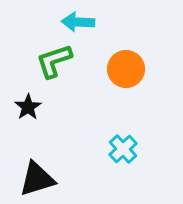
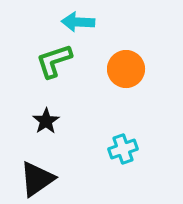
black star: moved 18 px right, 14 px down
cyan cross: rotated 24 degrees clockwise
black triangle: rotated 18 degrees counterclockwise
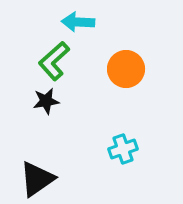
green L-shape: rotated 24 degrees counterclockwise
black star: moved 20 px up; rotated 24 degrees clockwise
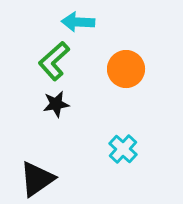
black star: moved 10 px right, 3 px down
cyan cross: rotated 28 degrees counterclockwise
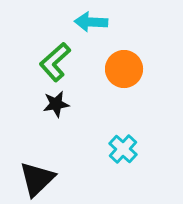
cyan arrow: moved 13 px right
green L-shape: moved 1 px right, 1 px down
orange circle: moved 2 px left
black triangle: rotated 9 degrees counterclockwise
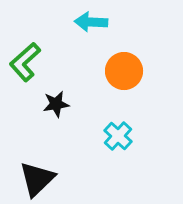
green L-shape: moved 30 px left
orange circle: moved 2 px down
cyan cross: moved 5 px left, 13 px up
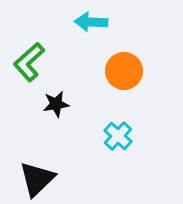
green L-shape: moved 4 px right
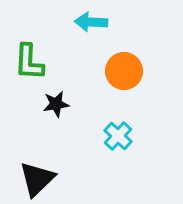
green L-shape: rotated 45 degrees counterclockwise
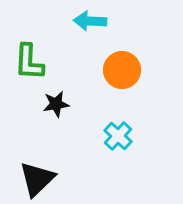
cyan arrow: moved 1 px left, 1 px up
orange circle: moved 2 px left, 1 px up
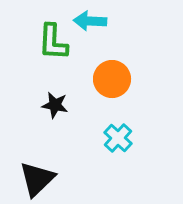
green L-shape: moved 24 px right, 20 px up
orange circle: moved 10 px left, 9 px down
black star: moved 1 px left, 1 px down; rotated 20 degrees clockwise
cyan cross: moved 2 px down
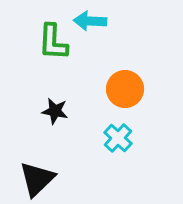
orange circle: moved 13 px right, 10 px down
black star: moved 6 px down
